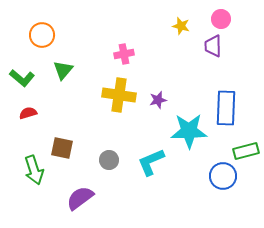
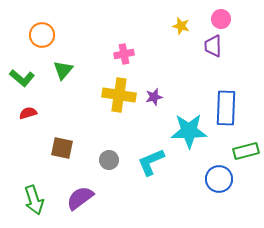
purple star: moved 4 px left, 3 px up
green arrow: moved 30 px down
blue circle: moved 4 px left, 3 px down
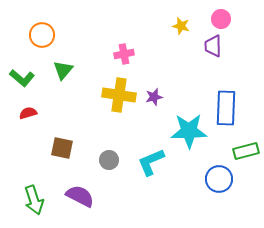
purple semicircle: moved 2 px up; rotated 64 degrees clockwise
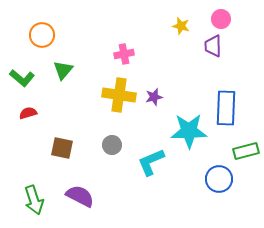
gray circle: moved 3 px right, 15 px up
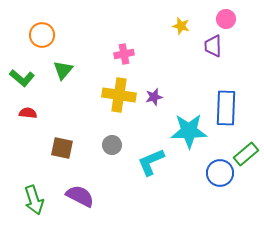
pink circle: moved 5 px right
red semicircle: rotated 24 degrees clockwise
green rectangle: moved 3 px down; rotated 25 degrees counterclockwise
blue circle: moved 1 px right, 6 px up
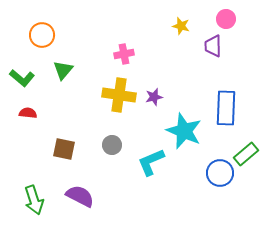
cyan star: moved 5 px left; rotated 24 degrees clockwise
brown square: moved 2 px right, 1 px down
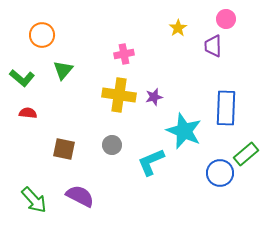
yellow star: moved 3 px left, 2 px down; rotated 24 degrees clockwise
green arrow: rotated 24 degrees counterclockwise
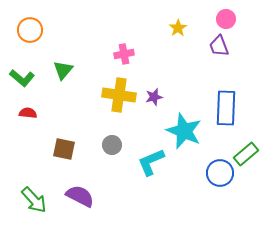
orange circle: moved 12 px left, 5 px up
purple trapezoid: moved 6 px right; rotated 20 degrees counterclockwise
